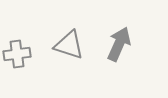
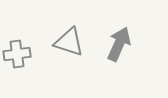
gray triangle: moved 3 px up
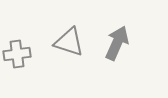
gray arrow: moved 2 px left, 1 px up
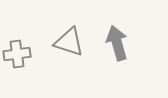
gray arrow: rotated 40 degrees counterclockwise
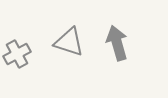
gray cross: rotated 20 degrees counterclockwise
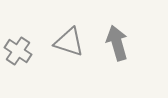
gray cross: moved 1 px right, 3 px up; rotated 28 degrees counterclockwise
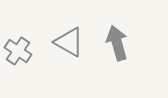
gray triangle: rotated 12 degrees clockwise
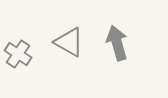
gray cross: moved 3 px down
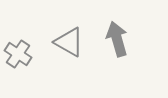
gray arrow: moved 4 px up
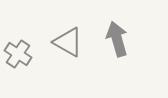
gray triangle: moved 1 px left
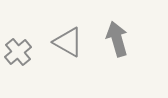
gray cross: moved 2 px up; rotated 16 degrees clockwise
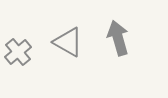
gray arrow: moved 1 px right, 1 px up
